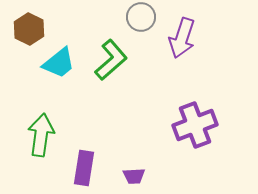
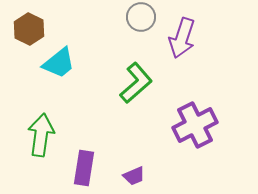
green L-shape: moved 25 px right, 23 px down
purple cross: rotated 6 degrees counterclockwise
purple trapezoid: rotated 20 degrees counterclockwise
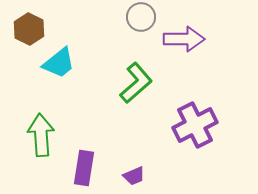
purple arrow: moved 2 px right, 1 px down; rotated 108 degrees counterclockwise
green arrow: rotated 12 degrees counterclockwise
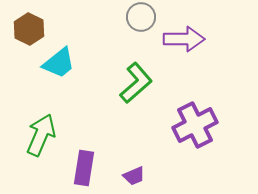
green arrow: rotated 27 degrees clockwise
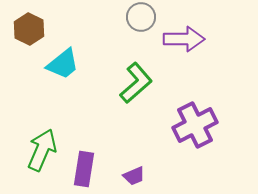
cyan trapezoid: moved 4 px right, 1 px down
green arrow: moved 1 px right, 15 px down
purple rectangle: moved 1 px down
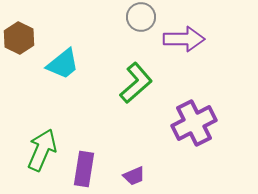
brown hexagon: moved 10 px left, 9 px down
purple cross: moved 1 px left, 2 px up
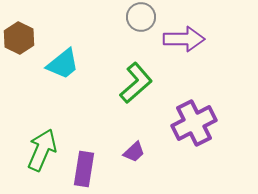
purple trapezoid: moved 24 px up; rotated 20 degrees counterclockwise
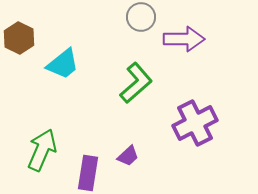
purple cross: moved 1 px right
purple trapezoid: moved 6 px left, 4 px down
purple rectangle: moved 4 px right, 4 px down
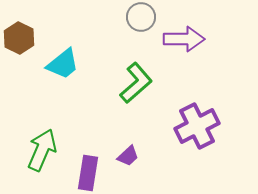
purple cross: moved 2 px right, 3 px down
